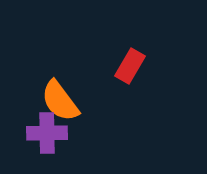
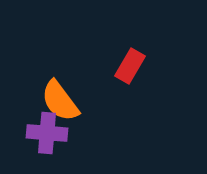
purple cross: rotated 6 degrees clockwise
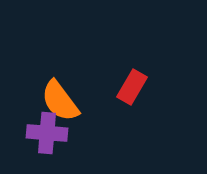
red rectangle: moved 2 px right, 21 px down
